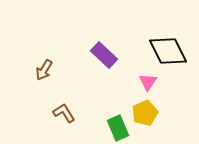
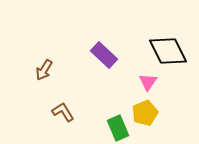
brown L-shape: moved 1 px left, 1 px up
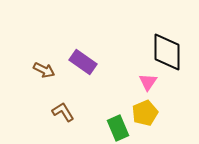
black diamond: moved 1 px left, 1 px down; rotated 27 degrees clockwise
purple rectangle: moved 21 px left, 7 px down; rotated 8 degrees counterclockwise
brown arrow: rotated 95 degrees counterclockwise
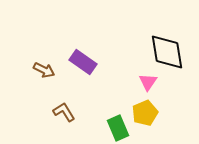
black diamond: rotated 9 degrees counterclockwise
brown L-shape: moved 1 px right
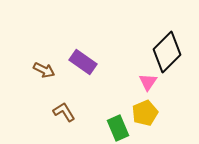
black diamond: rotated 54 degrees clockwise
